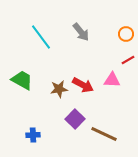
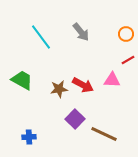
blue cross: moved 4 px left, 2 px down
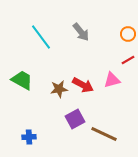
orange circle: moved 2 px right
pink triangle: rotated 18 degrees counterclockwise
purple square: rotated 18 degrees clockwise
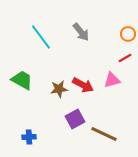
red line: moved 3 px left, 2 px up
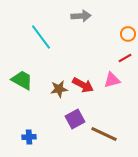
gray arrow: moved 16 px up; rotated 54 degrees counterclockwise
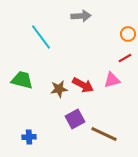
green trapezoid: rotated 15 degrees counterclockwise
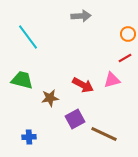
cyan line: moved 13 px left
brown star: moved 9 px left, 9 px down
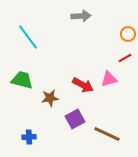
pink triangle: moved 3 px left, 1 px up
brown line: moved 3 px right
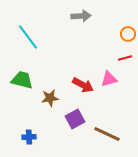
red line: rotated 16 degrees clockwise
